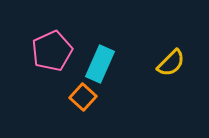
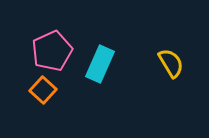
yellow semicircle: rotated 76 degrees counterclockwise
orange square: moved 40 px left, 7 px up
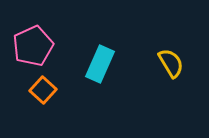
pink pentagon: moved 19 px left, 5 px up
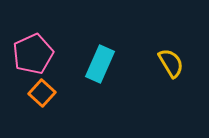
pink pentagon: moved 8 px down
orange square: moved 1 px left, 3 px down
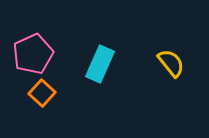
yellow semicircle: rotated 8 degrees counterclockwise
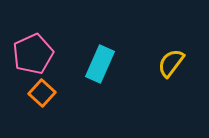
yellow semicircle: rotated 104 degrees counterclockwise
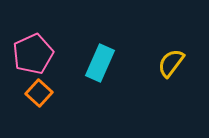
cyan rectangle: moved 1 px up
orange square: moved 3 px left
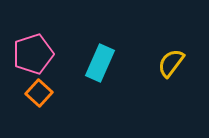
pink pentagon: rotated 6 degrees clockwise
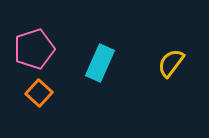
pink pentagon: moved 1 px right, 5 px up
